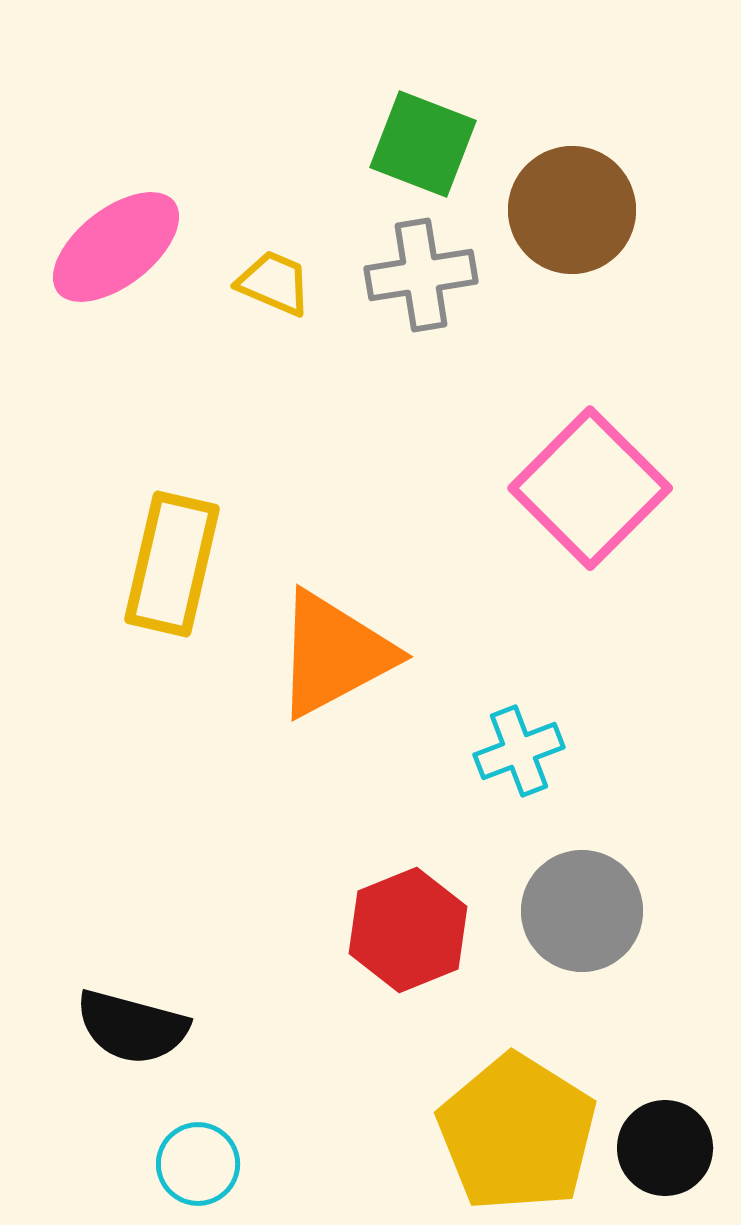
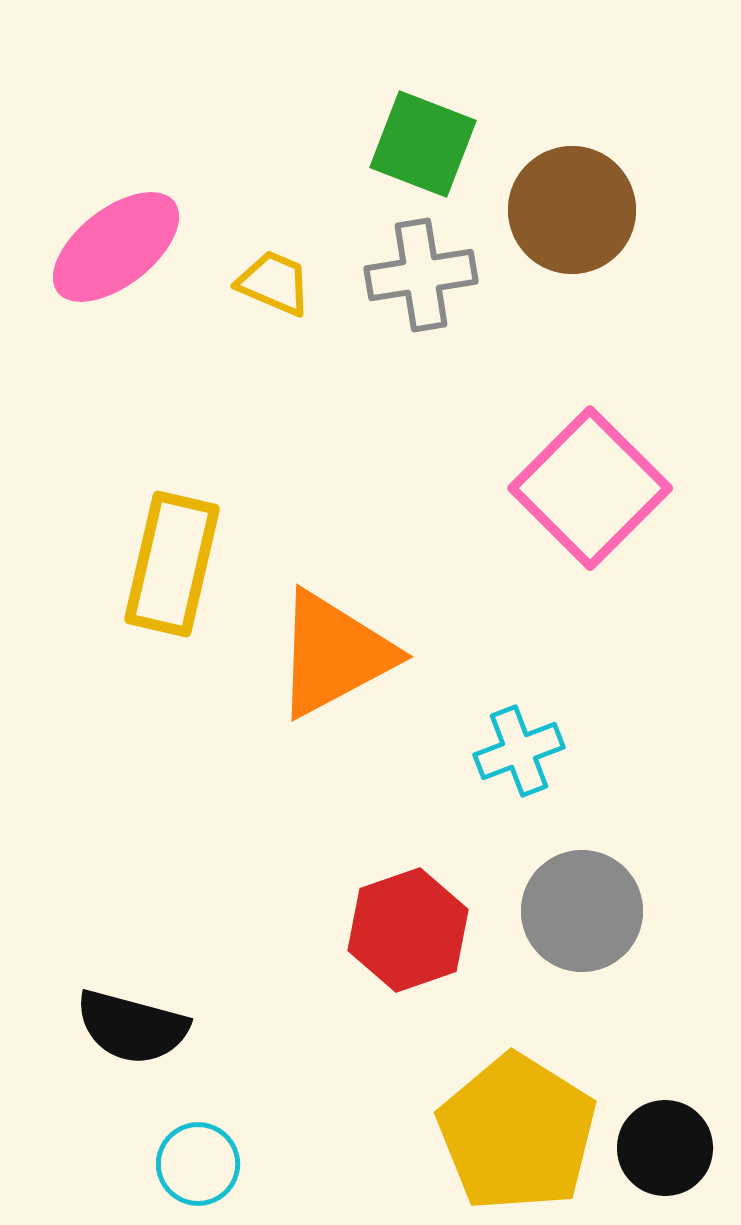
red hexagon: rotated 3 degrees clockwise
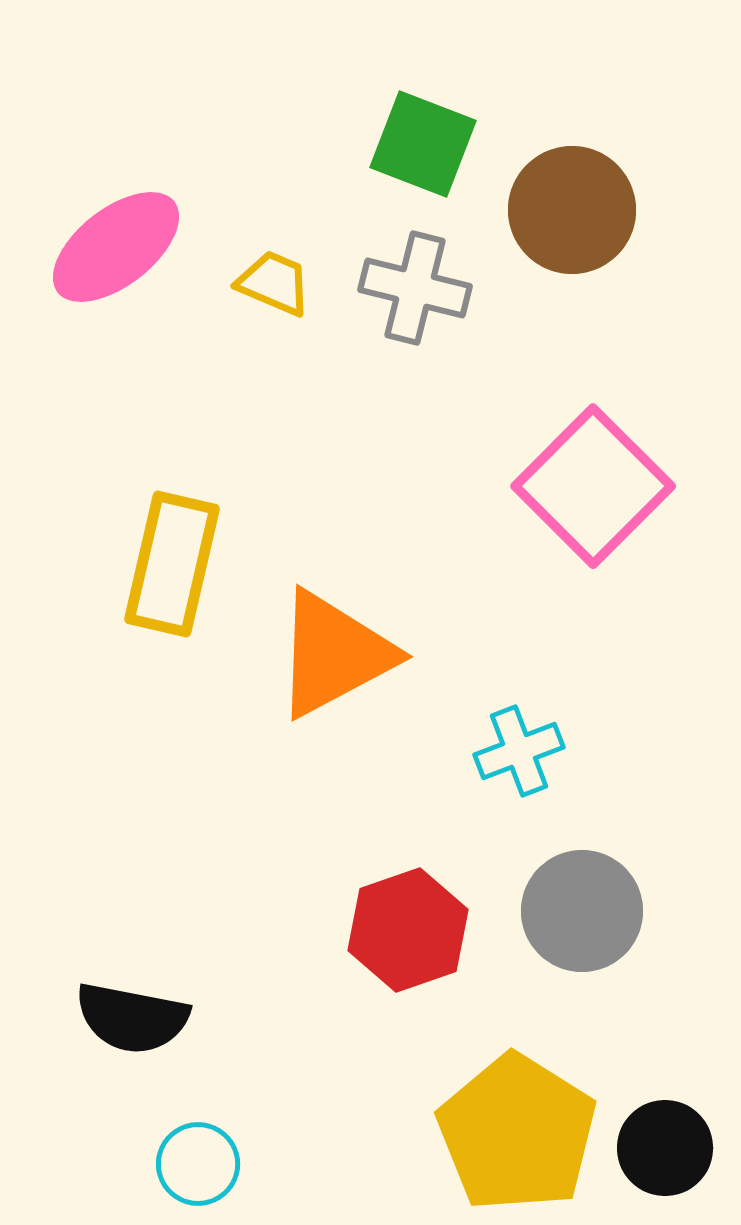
gray cross: moved 6 px left, 13 px down; rotated 23 degrees clockwise
pink square: moved 3 px right, 2 px up
black semicircle: moved 9 px up; rotated 4 degrees counterclockwise
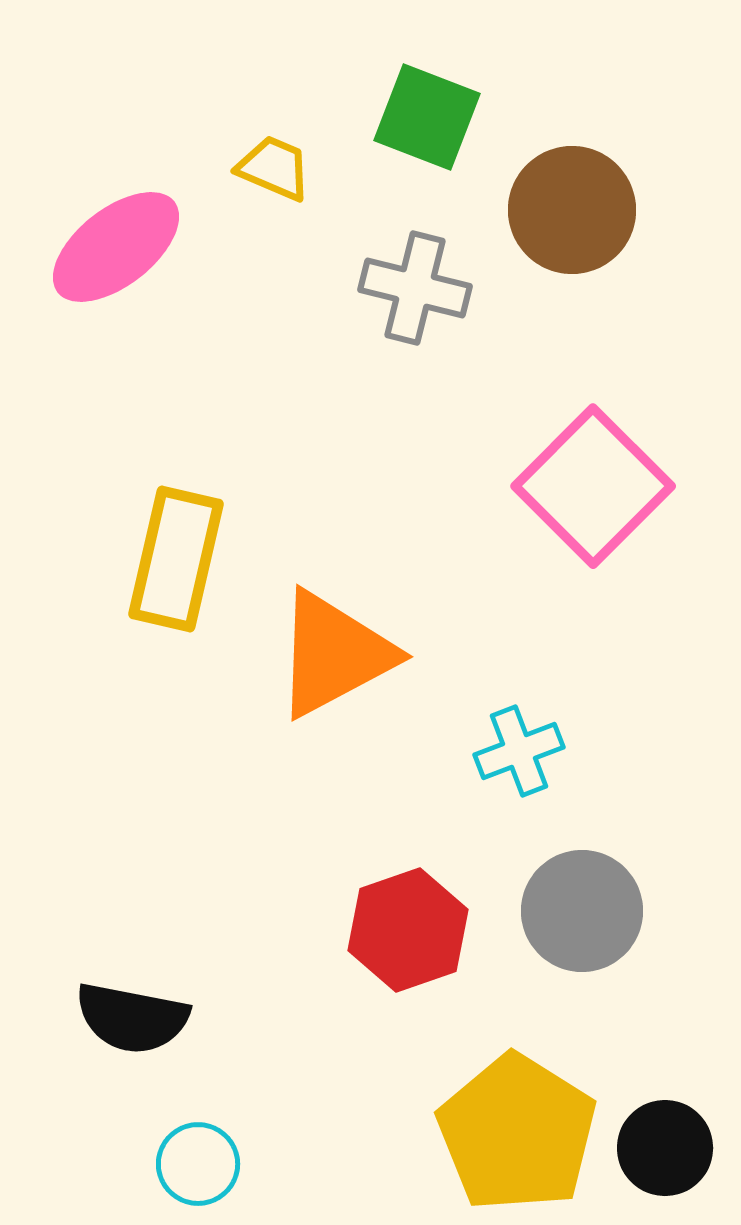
green square: moved 4 px right, 27 px up
yellow trapezoid: moved 115 px up
yellow rectangle: moved 4 px right, 5 px up
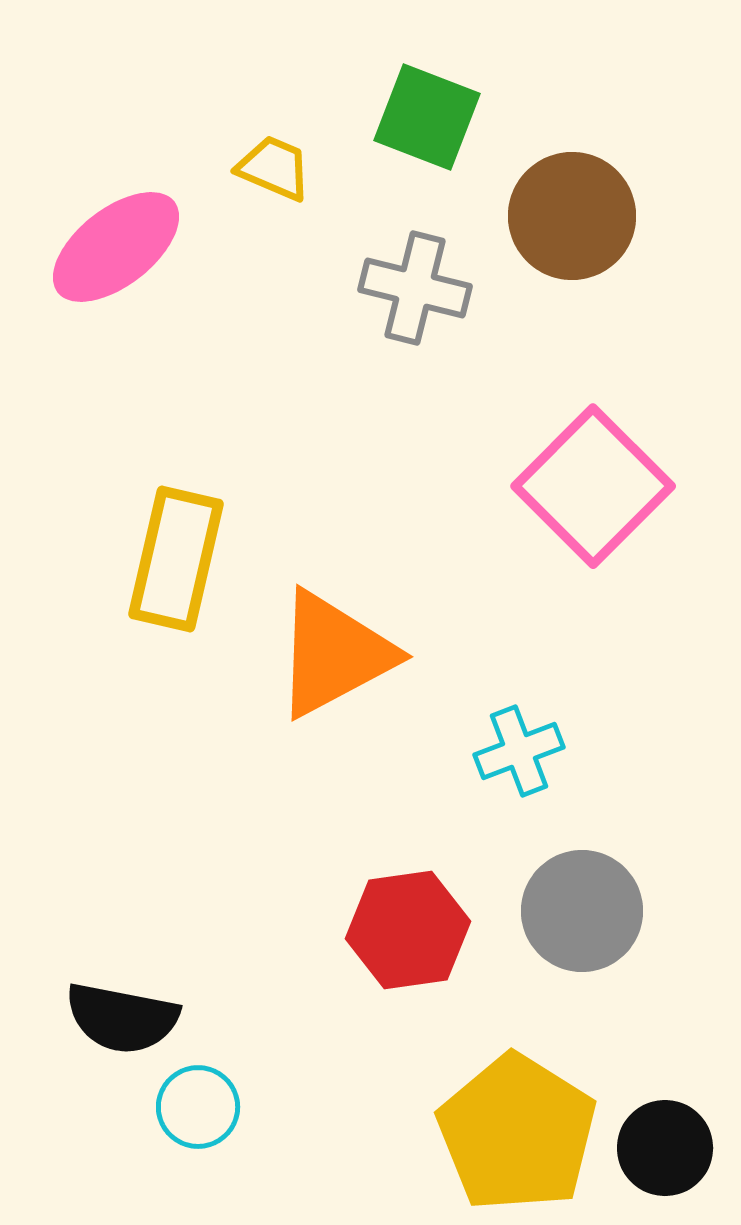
brown circle: moved 6 px down
red hexagon: rotated 11 degrees clockwise
black semicircle: moved 10 px left
cyan circle: moved 57 px up
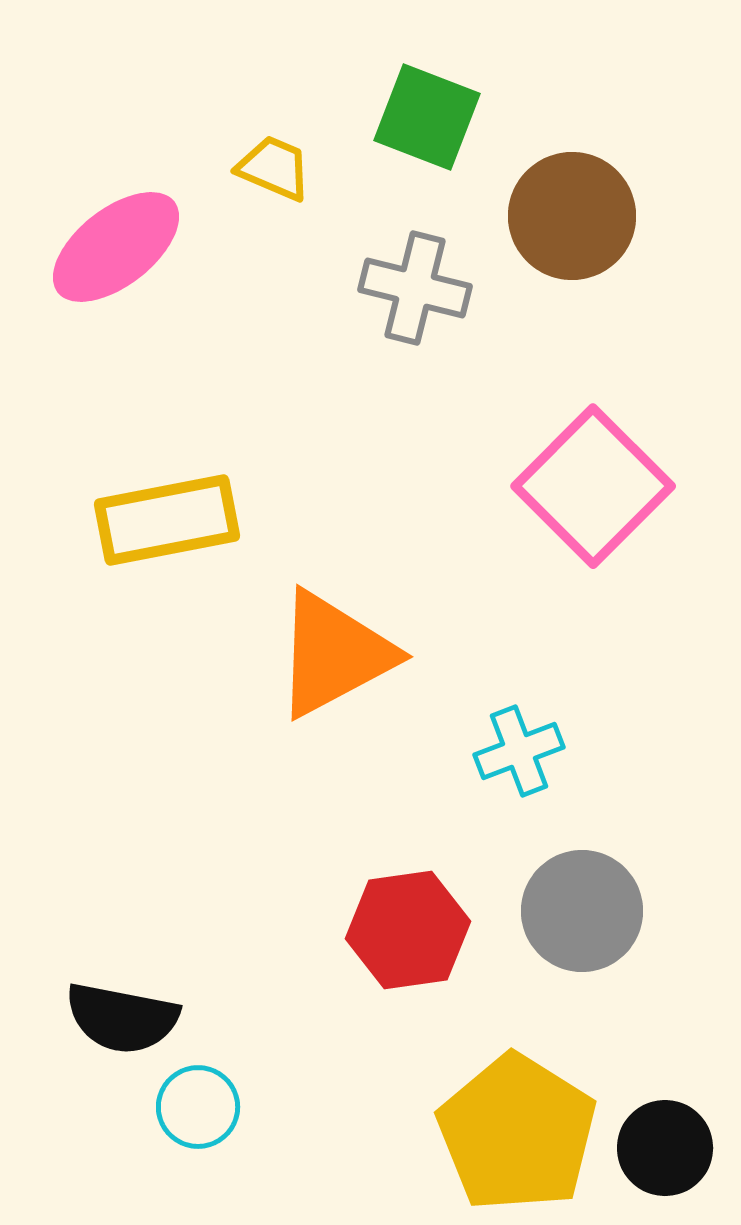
yellow rectangle: moved 9 px left, 39 px up; rotated 66 degrees clockwise
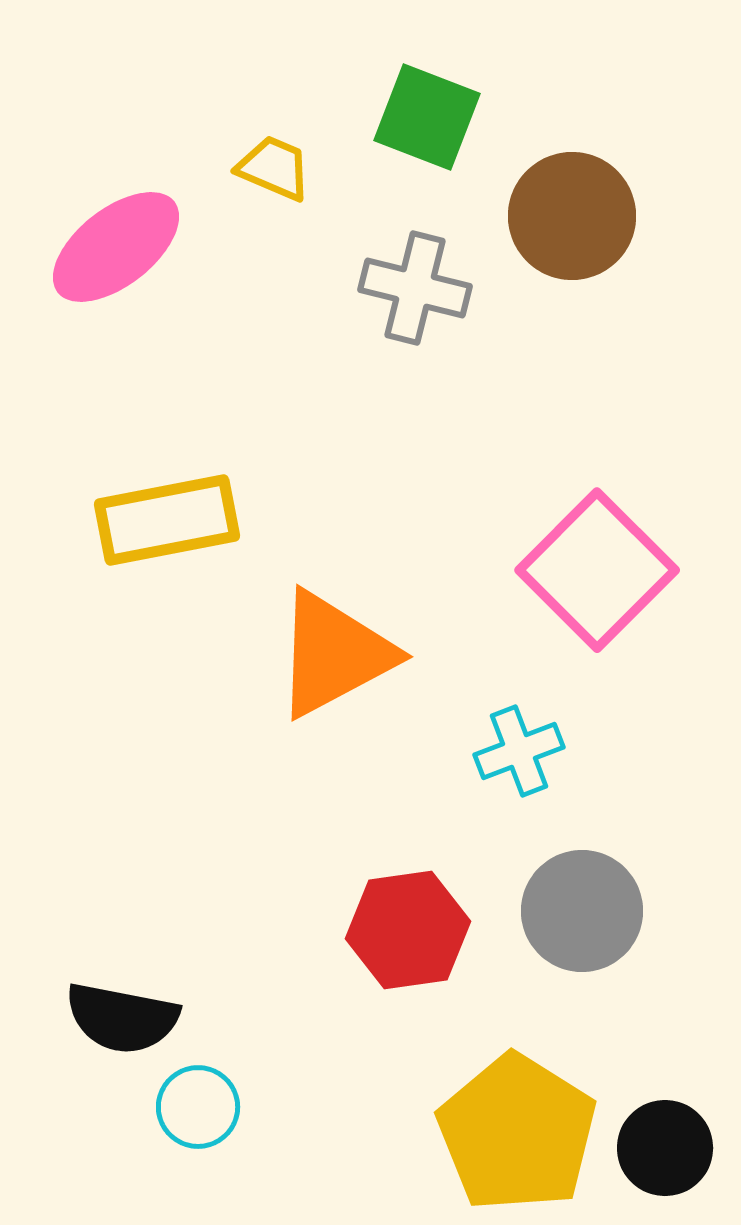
pink square: moved 4 px right, 84 px down
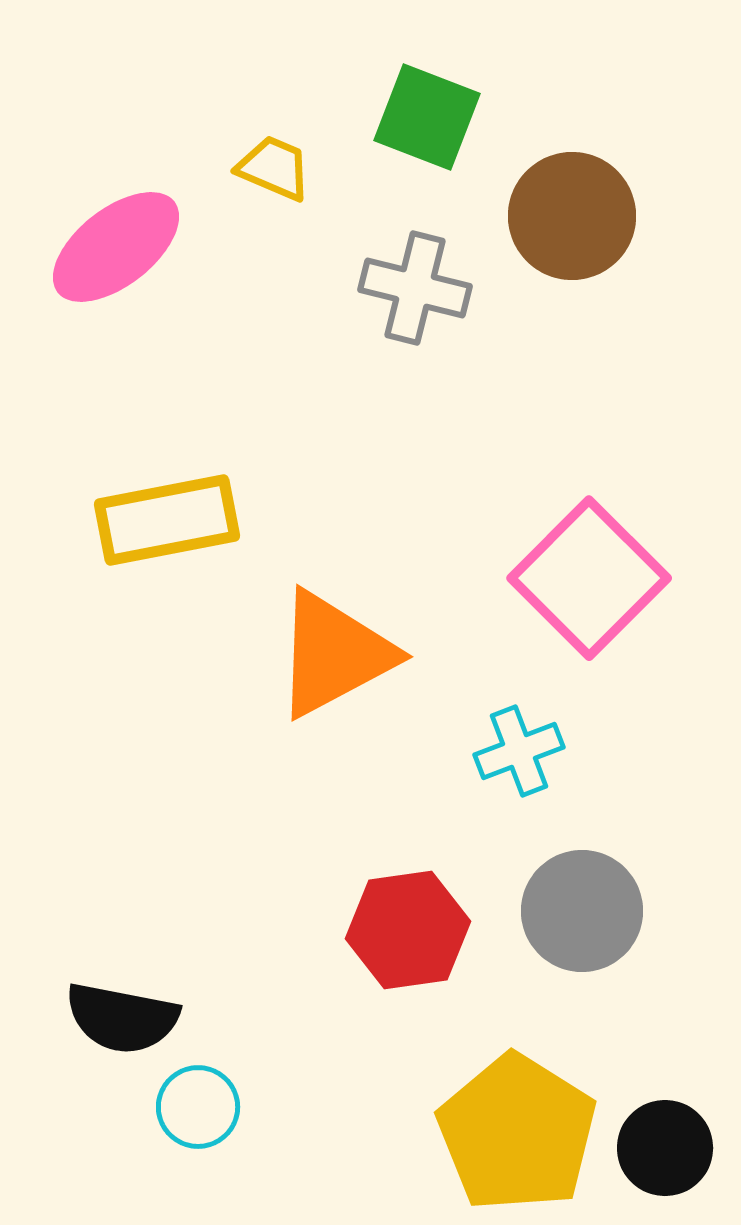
pink square: moved 8 px left, 8 px down
